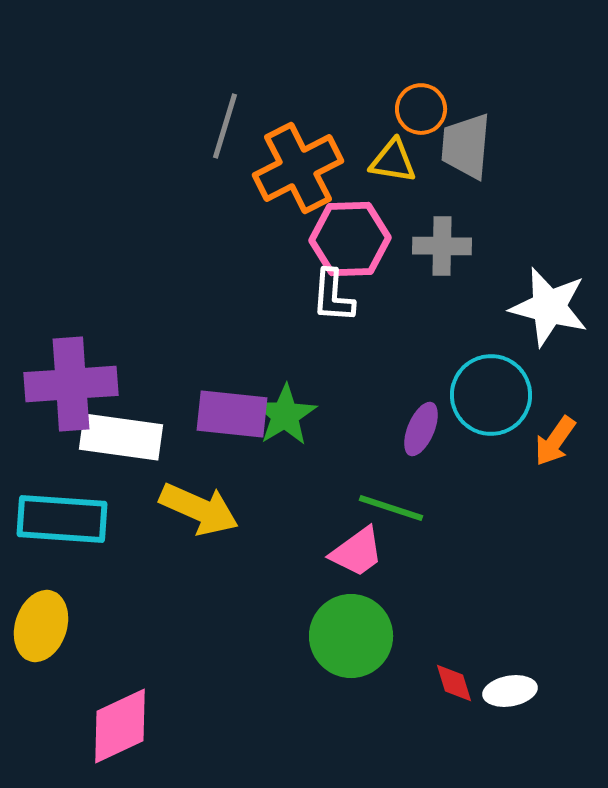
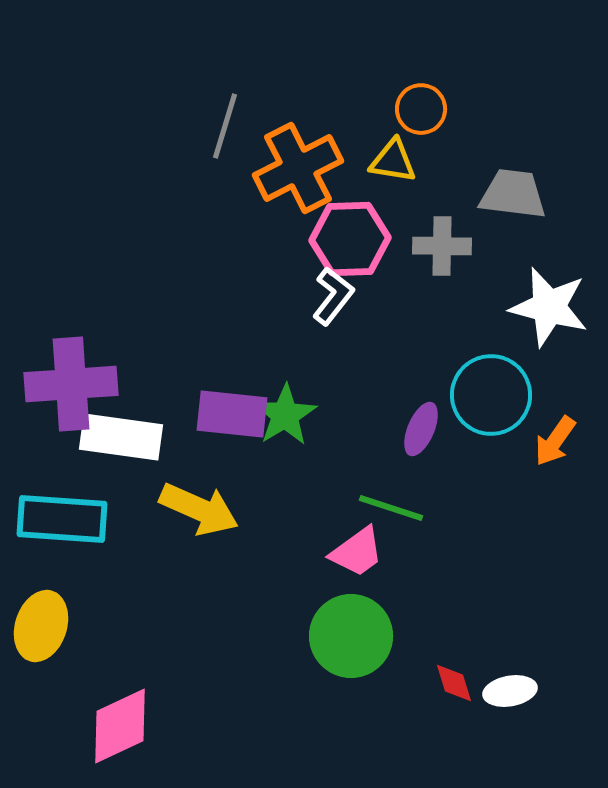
gray trapezoid: moved 47 px right, 48 px down; rotated 92 degrees clockwise
white L-shape: rotated 146 degrees counterclockwise
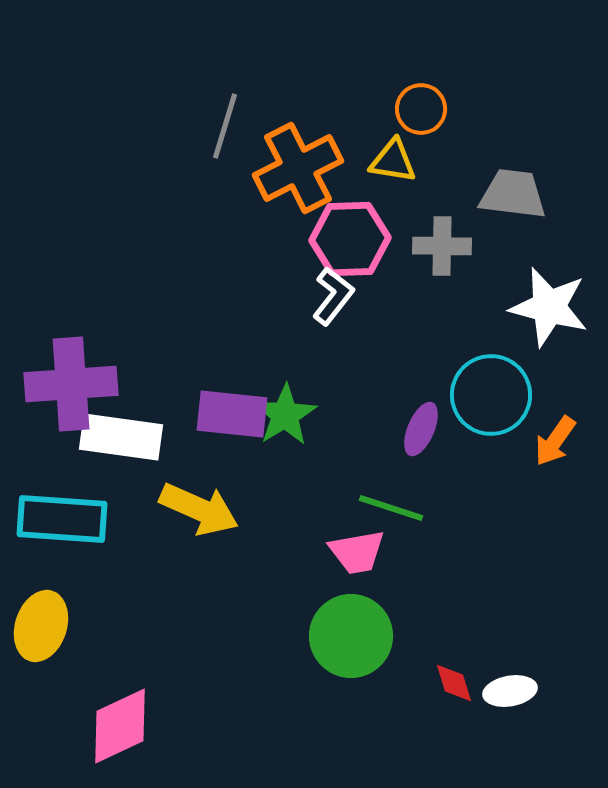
pink trapezoid: rotated 26 degrees clockwise
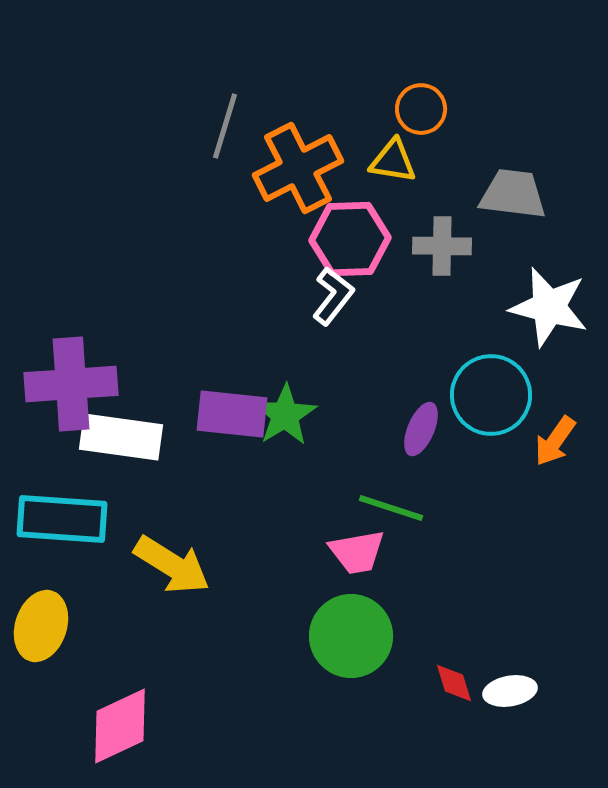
yellow arrow: moved 27 px left, 56 px down; rotated 8 degrees clockwise
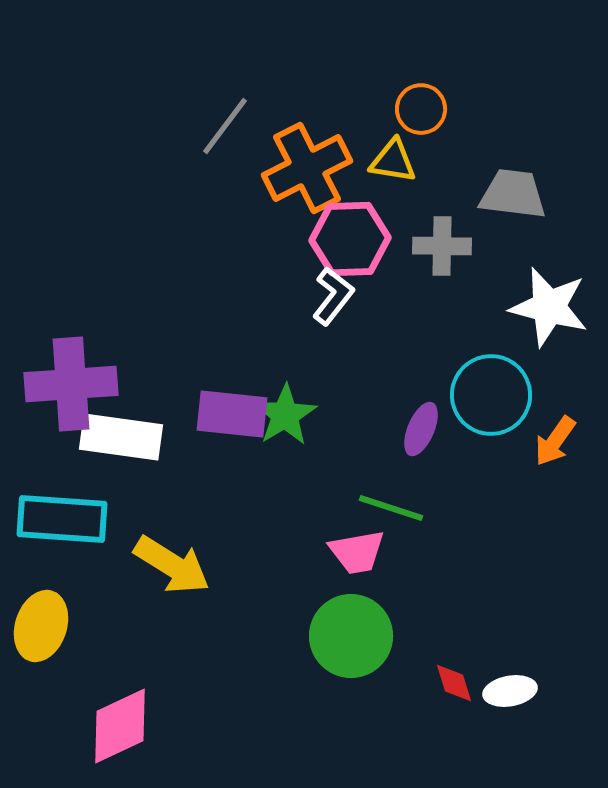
gray line: rotated 20 degrees clockwise
orange cross: moved 9 px right
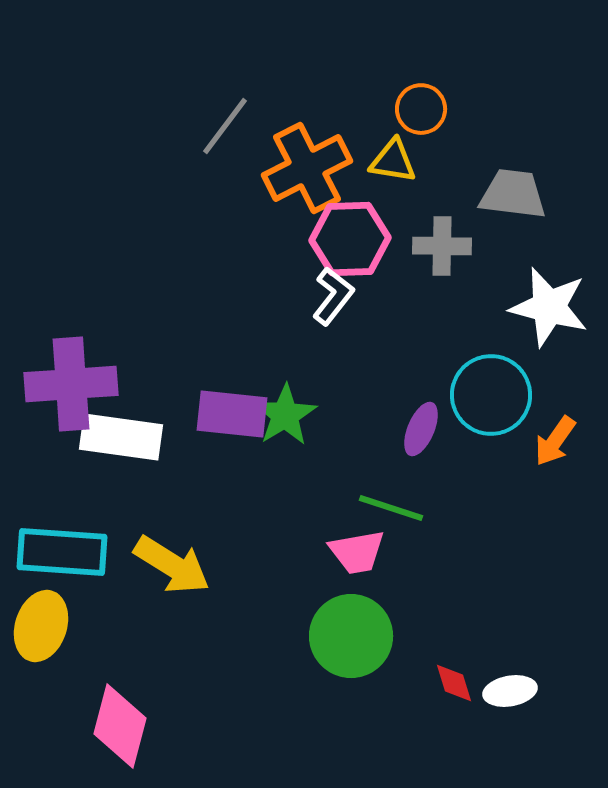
cyan rectangle: moved 33 px down
pink diamond: rotated 50 degrees counterclockwise
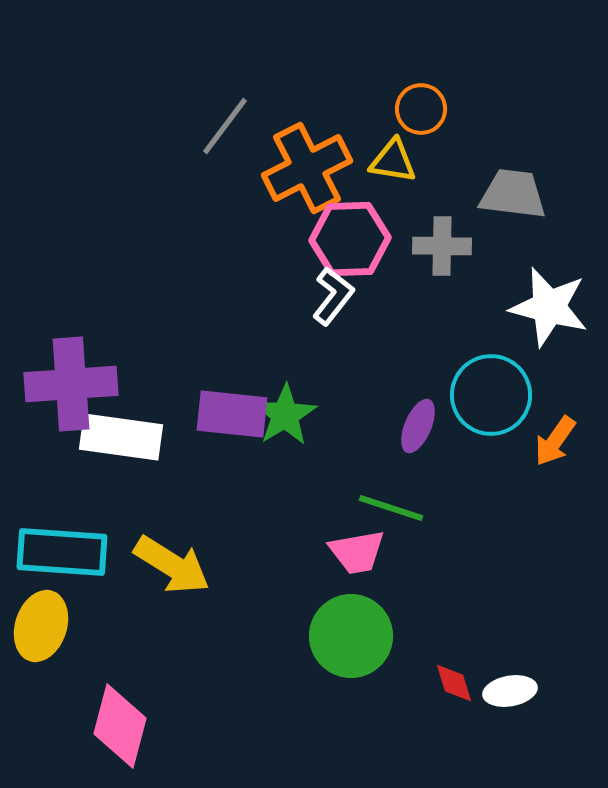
purple ellipse: moved 3 px left, 3 px up
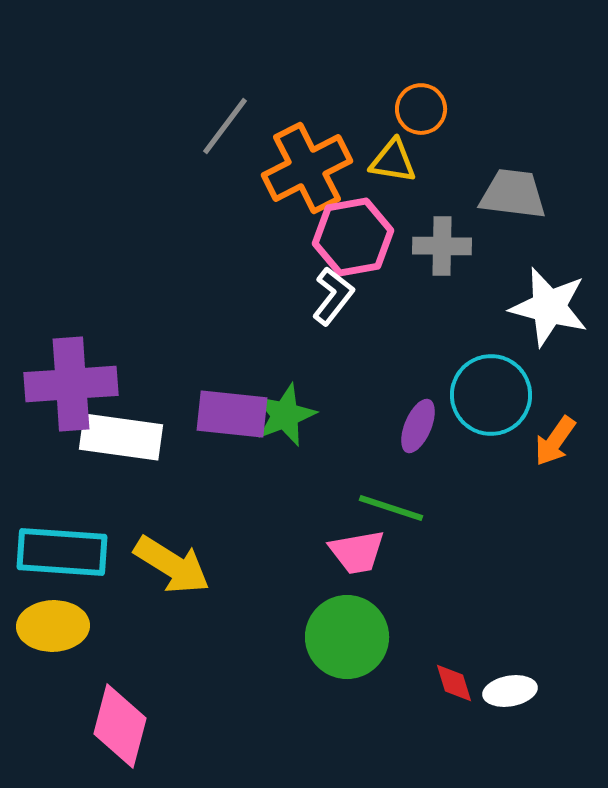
pink hexagon: moved 3 px right, 2 px up; rotated 8 degrees counterclockwise
green star: rotated 10 degrees clockwise
yellow ellipse: moved 12 px right; rotated 70 degrees clockwise
green circle: moved 4 px left, 1 px down
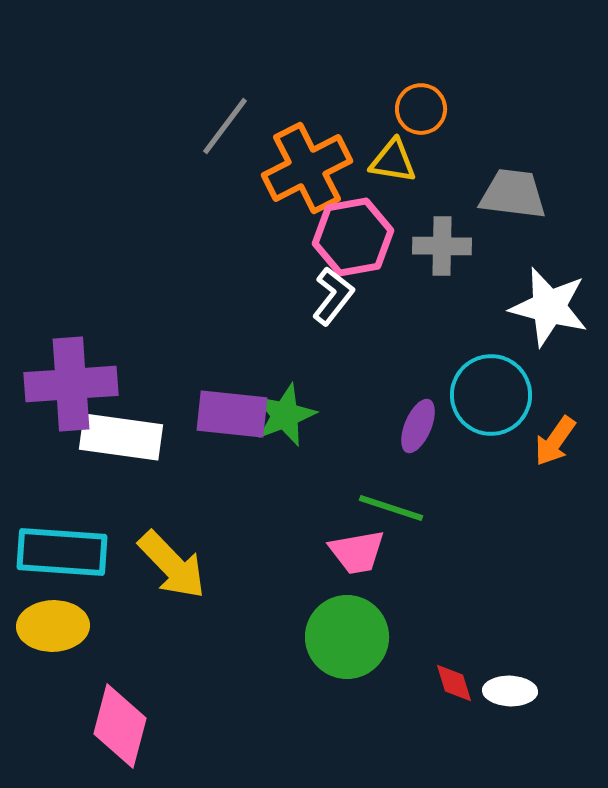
yellow arrow: rotated 14 degrees clockwise
white ellipse: rotated 12 degrees clockwise
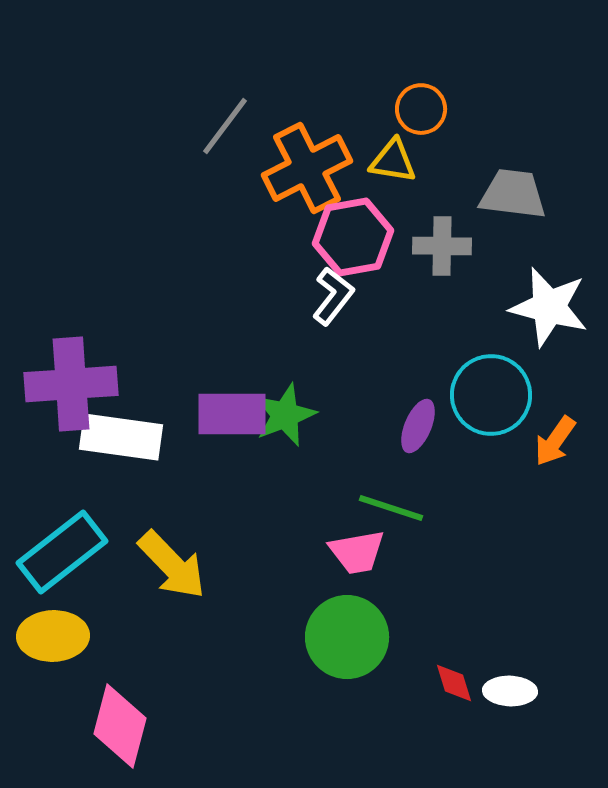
purple rectangle: rotated 6 degrees counterclockwise
cyan rectangle: rotated 42 degrees counterclockwise
yellow ellipse: moved 10 px down
